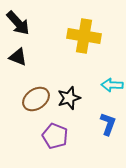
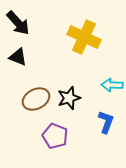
yellow cross: moved 1 px down; rotated 16 degrees clockwise
brown ellipse: rotated 8 degrees clockwise
blue L-shape: moved 2 px left, 2 px up
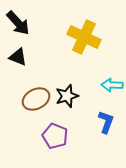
black star: moved 2 px left, 2 px up
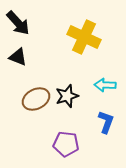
cyan arrow: moved 7 px left
purple pentagon: moved 11 px right, 8 px down; rotated 15 degrees counterclockwise
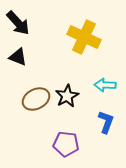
black star: rotated 10 degrees counterclockwise
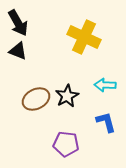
black arrow: rotated 12 degrees clockwise
black triangle: moved 6 px up
blue L-shape: rotated 35 degrees counterclockwise
